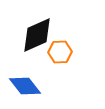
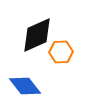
orange hexagon: moved 1 px right
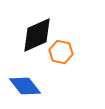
orange hexagon: rotated 15 degrees clockwise
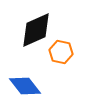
black diamond: moved 1 px left, 5 px up
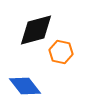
black diamond: rotated 9 degrees clockwise
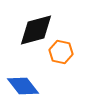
blue diamond: moved 2 px left
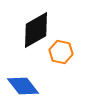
black diamond: rotated 15 degrees counterclockwise
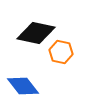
black diamond: moved 3 px down; rotated 42 degrees clockwise
